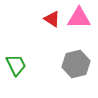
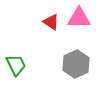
red triangle: moved 1 px left, 3 px down
gray hexagon: rotated 12 degrees counterclockwise
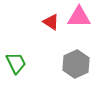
pink triangle: moved 1 px up
green trapezoid: moved 2 px up
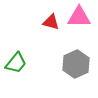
red triangle: rotated 18 degrees counterclockwise
green trapezoid: rotated 65 degrees clockwise
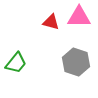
gray hexagon: moved 2 px up; rotated 16 degrees counterclockwise
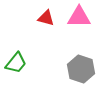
red triangle: moved 5 px left, 4 px up
gray hexagon: moved 5 px right, 7 px down
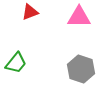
red triangle: moved 16 px left, 6 px up; rotated 36 degrees counterclockwise
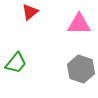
red triangle: rotated 18 degrees counterclockwise
pink triangle: moved 7 px down
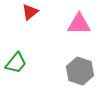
gray hexagon: moved 1 px left, 2 px down
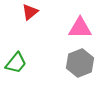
pink triangle: moved 1 px right, 4 px down
gray hexagon: moved 8 px up; rotated 20 degrees clockwise
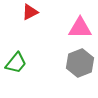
red triangle: rotated 12 degrees clockwise
